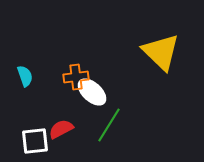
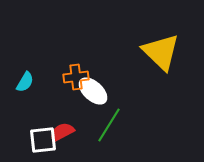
cyan semicircle: moved 6 px down; rotated 50 degrees clockwise
white ellipse: moved 1 px right, 1 px up
red semicircle: moved 1 px right, 3 px down
white square: moved 8 px right, 1 px up
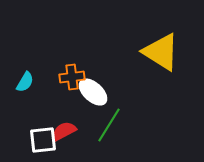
yellow triangle: rotated 12 degrees counterclockwise
orange cross: moved 4 px left
white ellipse: moved 1 px down
red semicircle: moved 2 px right, 1 px up
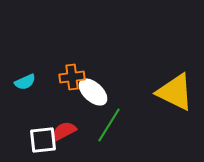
yellow triangle: moved 14 px right, 40 px down; rotated 6 degrees counterclockwise
cyan semicircle: rotated 35 degrees clockwise
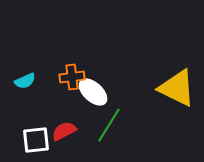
cyan semicircle: moved 1 px up
yellow triangle: moved 2 px right, 4 px up
white square: moved 7 px left
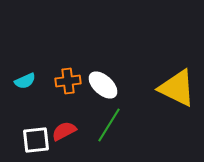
orange cross: moved 4 px left, 4 px down
white ellipse: moved 10 px right, 7 px up
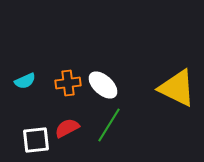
orange cross: moved 2 px down
red semicircle: moved 3 px right, 3 px up
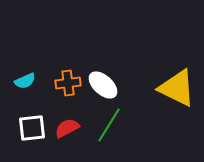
white square: moved 4 px left, 12 px up
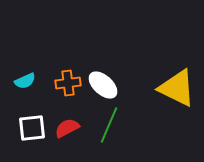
green line: rotated 9 degrees counterclockwise
